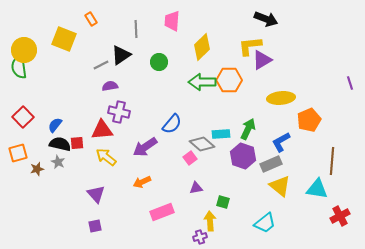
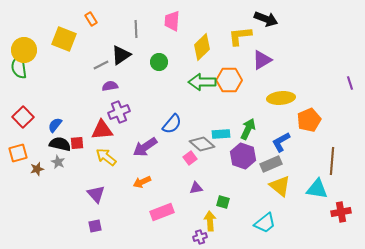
yellow L-shape at (250, 46): moved 10 px left, 10 px up
purple cross at (119, 112): rotated 35 degrees counterclockwise
red cross at (340, 216): moved 1 px right, 4 px up; rotated 18 degrees clockwise
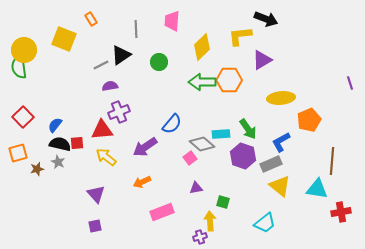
green arrow at (248, 129): rotated 120 degrees clockwise
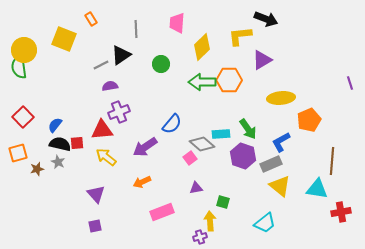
pink trapezoid at (172, 21): moved 5 px right, 2 px down
green circle at (159, 62): moved 2 px right, 2 px down
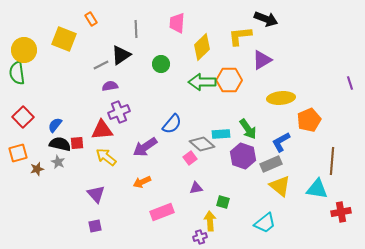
green semicircle at (19, 67): moved 2 px left, 6 px down
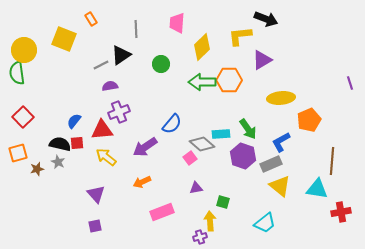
blue semicircle at (55, 125): moved 19 px right, 4 px up
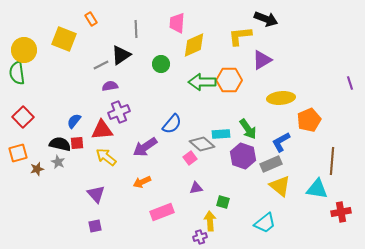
yellow diamond at (202, 47): moved 8 px left, 2 px up; rotated 20 degrees clockwise
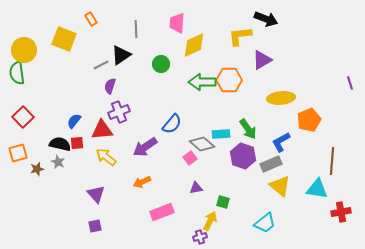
purple semicircle at (110, 86): rotated 63 degrees counterclockwise
yellow arrow at (210, 221): rotated 30 degrees clockwise
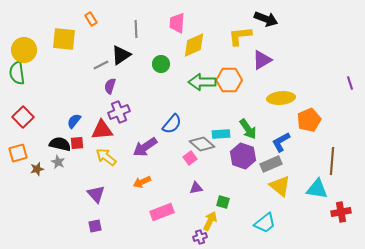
yellow square at (64, 39): rotated 15 degrees counterclockwise
